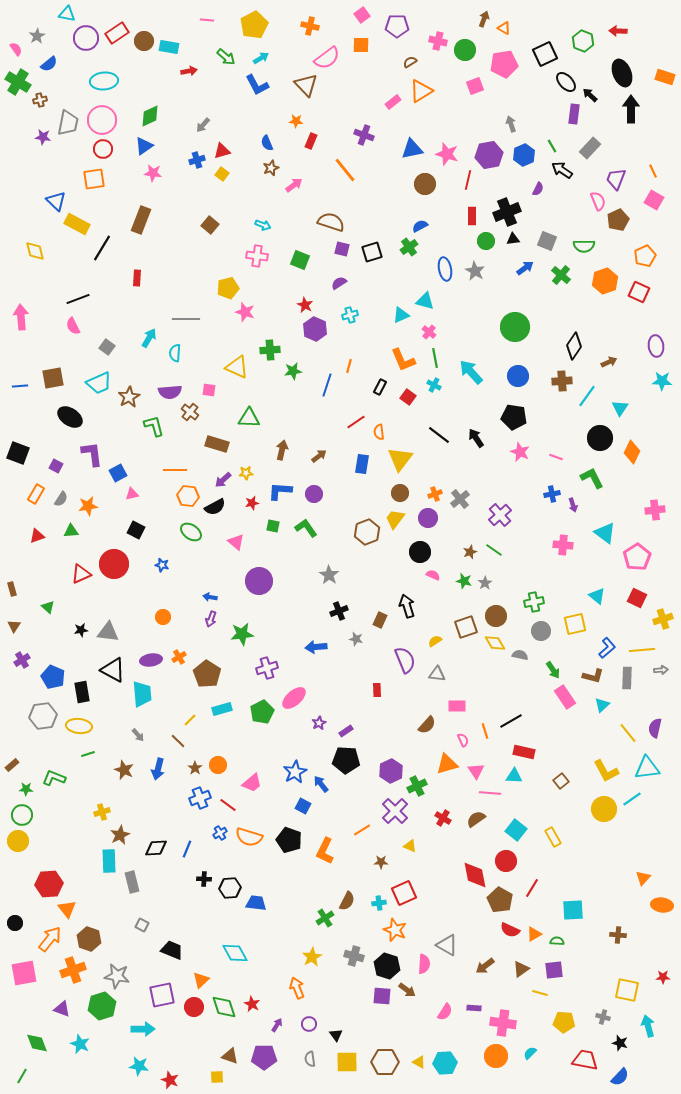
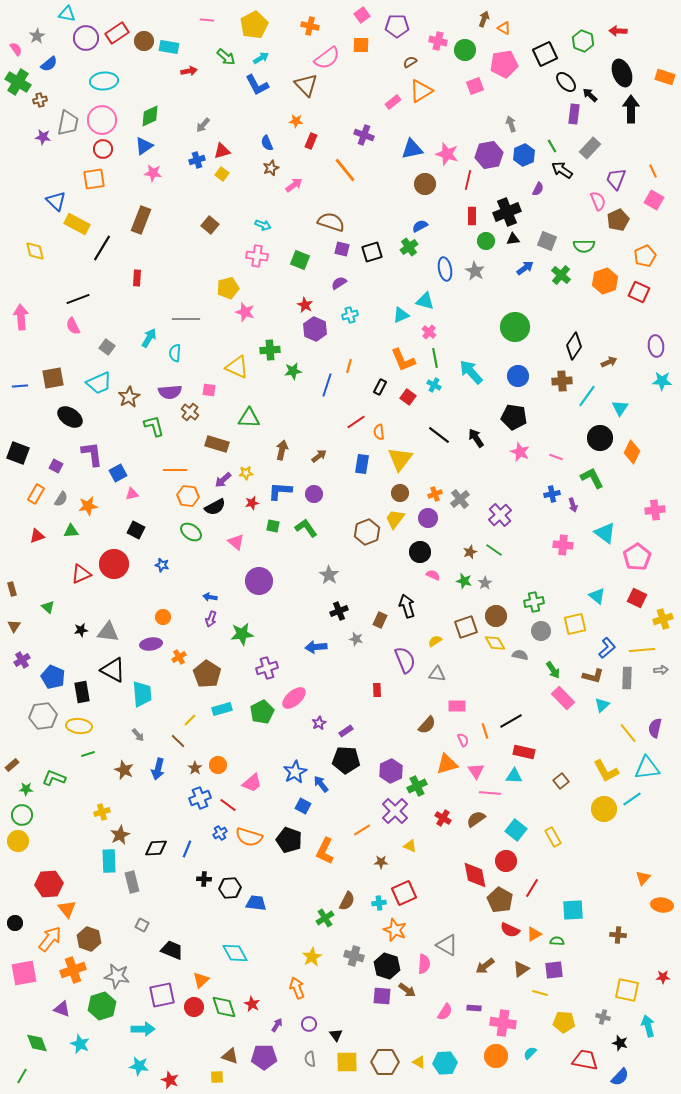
purple ellipse at (151, 660): moved 16 px up
pink rectangle at (565, 697): moved 2 px left, 1 px down; rotated 10 degrees counterclockwise
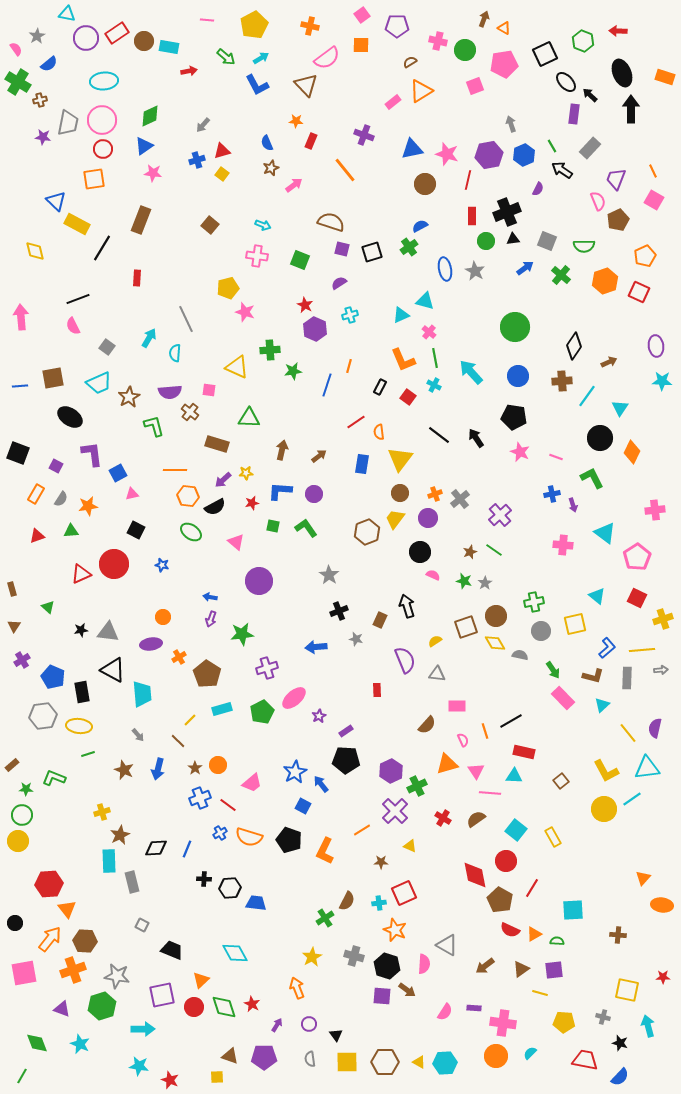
gray line at (186, 319): rotated 64 degrees clockwise
purple star at (319, 723): moved 7 px up
brown hexagon at (89, 939): moved 4 px left, 2 px down; rotated 15 degrees counterclockwise
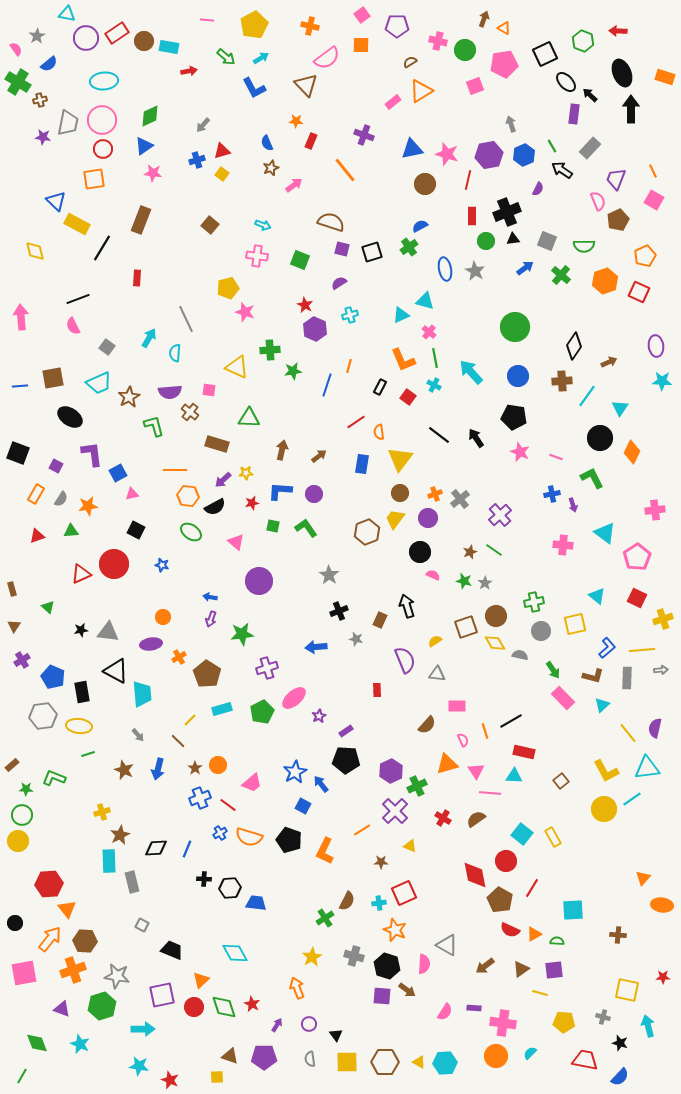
blue L-shape at (257, 85): moved 3 px left, 3 px down
black triangle at (113, 670): moved 3 px right, 1 px down
cyan square at (516, 830): moved 6 px right, 4 px down
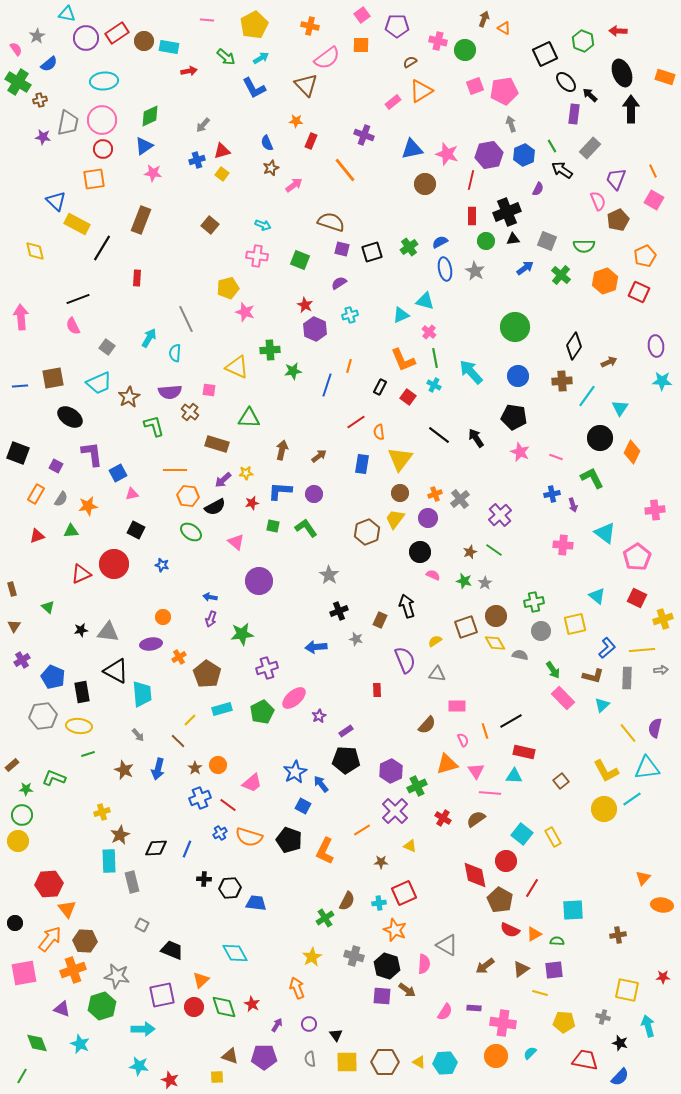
pink pentagon at (504, 64): moved 27 px down
red line at (468, 180): moved 3 px right
blue semicircle at (420, 226): moved 20 px right, 16 px down
brown cross at (618, 935): rotated 14 degrees counterclockwise
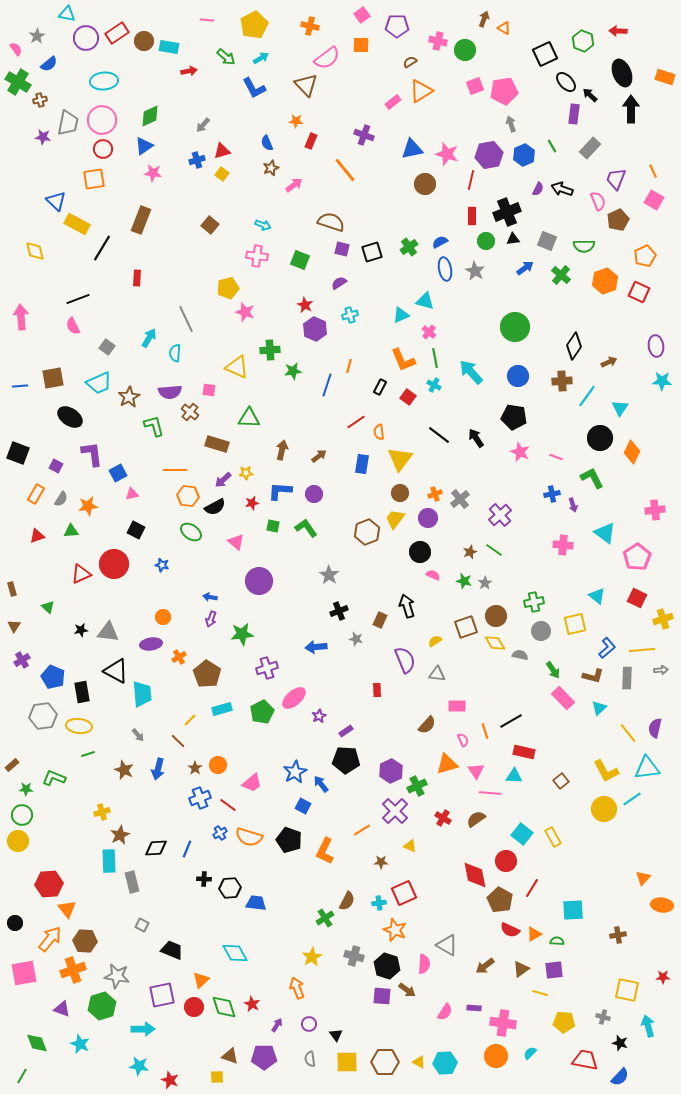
black arrow at (562, 170): moved 19 px down; rotated 15 degrees counterclockwise
cyan triangle at (602, 705): moved 3 px left, 3 px down
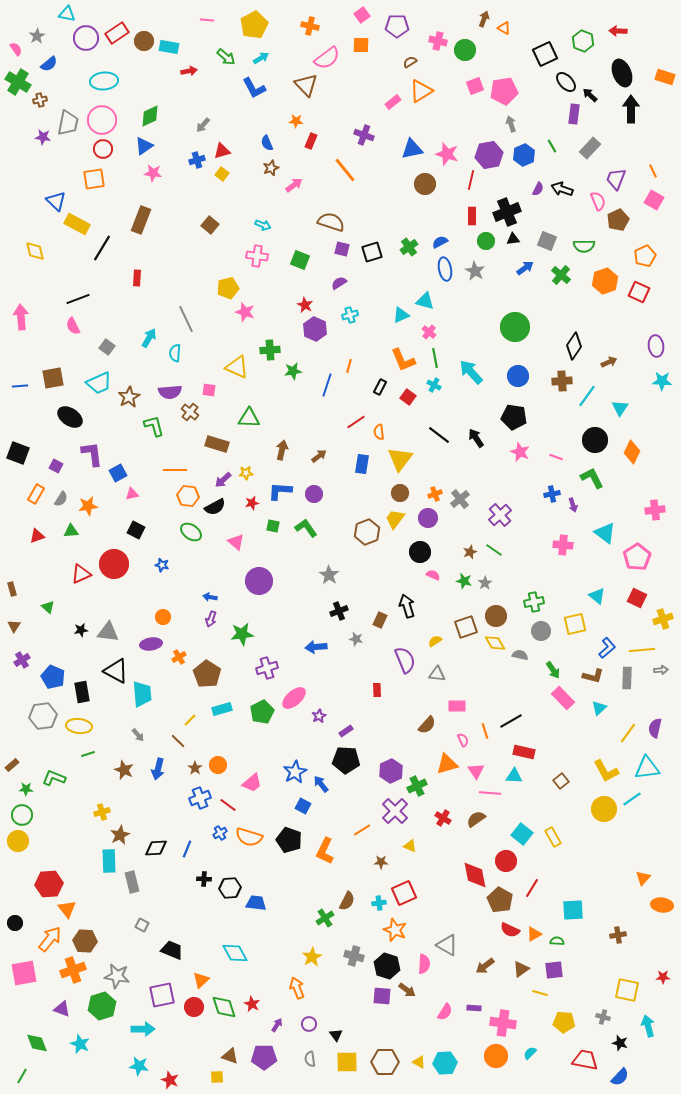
black circle at (600, 438): moved 5 px left, 2 px down
yellow line at (628, 733): rotated 75 degrees clockwise
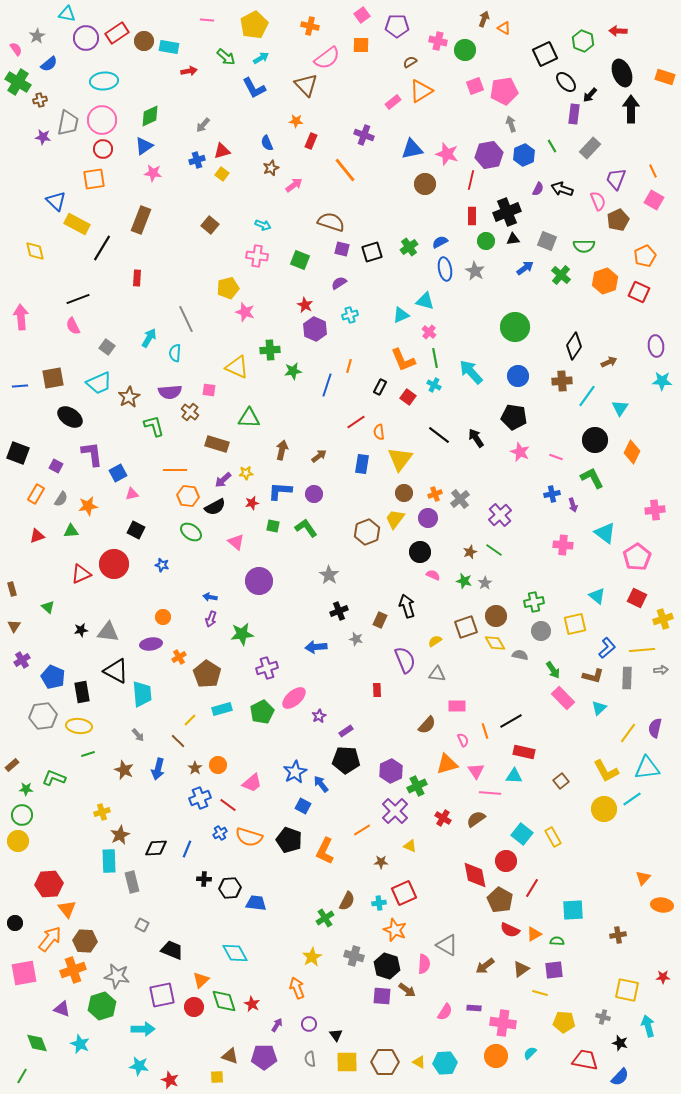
black arrow at (590, 95): rotated 91 degrees counterclockwise
brown circle at (400, 493): moved 4 px right
green diamond at (224, 1007): moved 6 px up
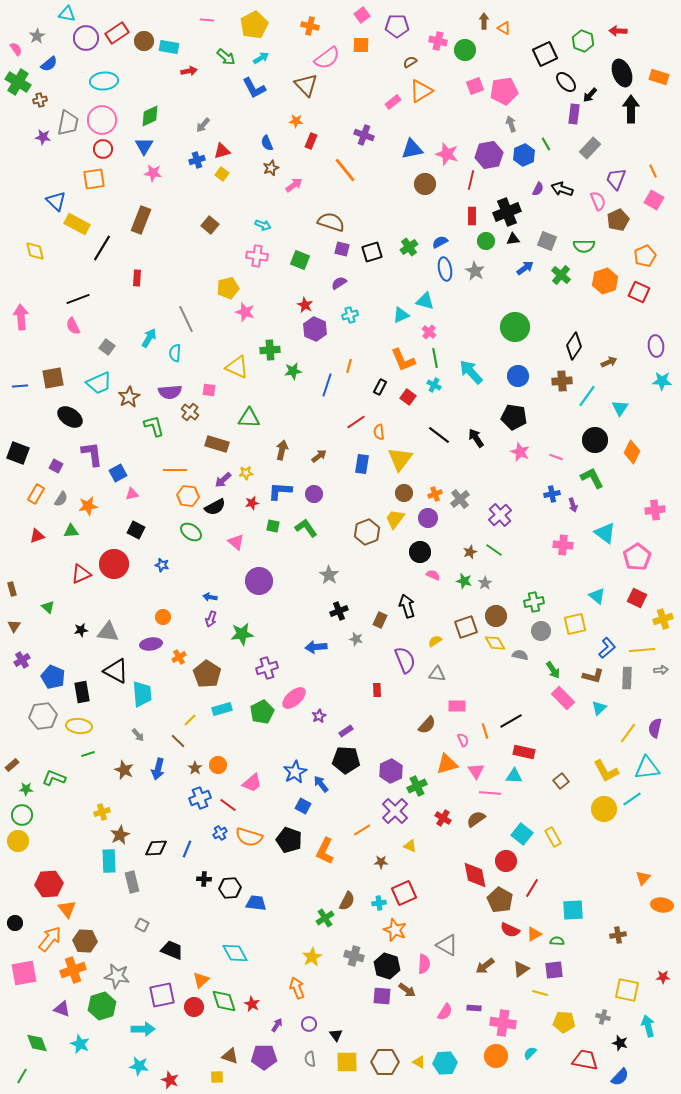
brown arrow at (484, 19): moved 2 px down; rotated 21 degrees counterclockwise
orange rectangle at (665, 77): moved 6 px left
blue triangle at (144, 146): rotated 24 degrees counterclockwise
green line at (552, 146): moved 6 px left, 2 px up
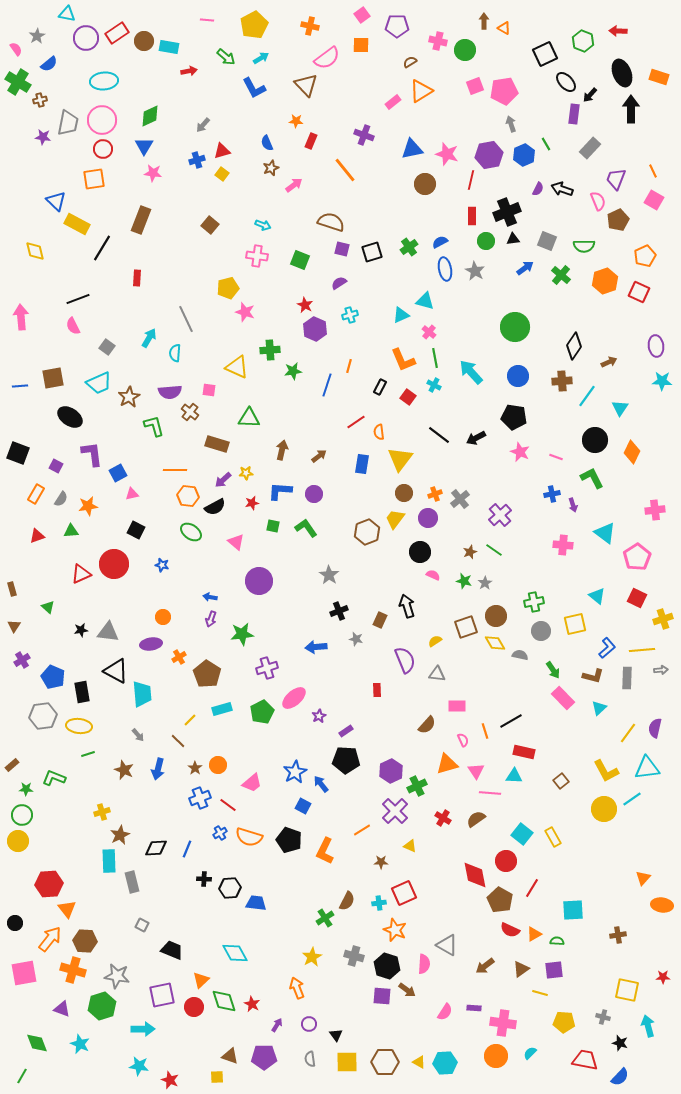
black arrow at (476, 438): rotated 84 degrees counterclockwise
orange cross at (73, 970): rotated 35 degrees clockwise
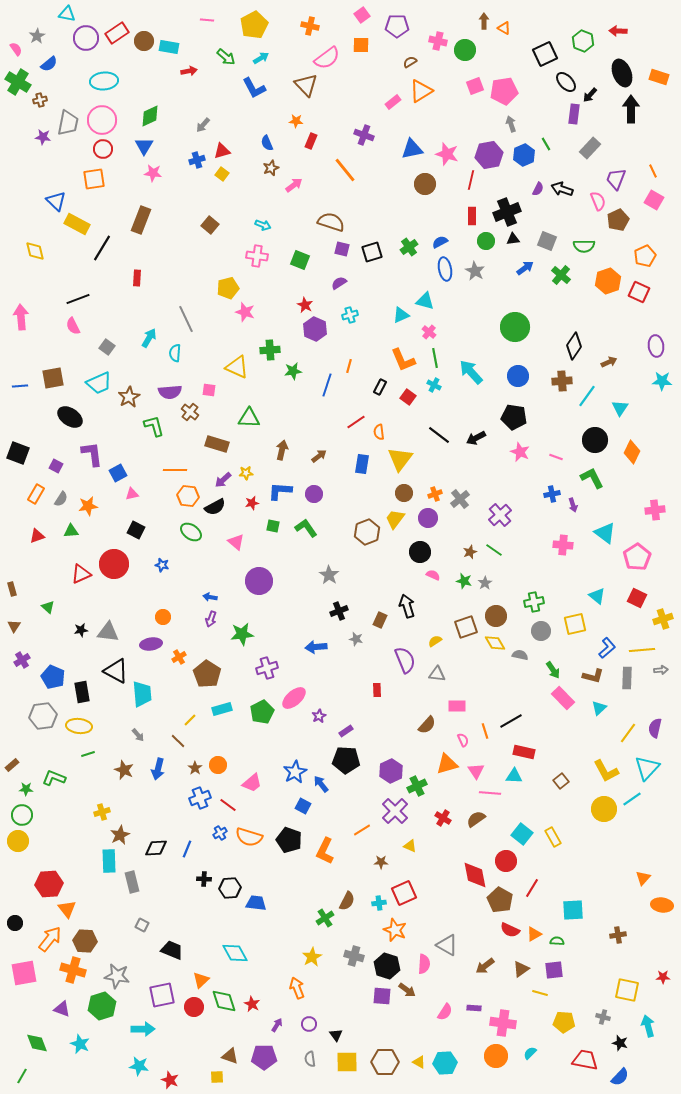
orange hexagon at (605, 281): moved 3 px right
cyan triangle at (647, 768): rotated 40 degrees counterclockwise
